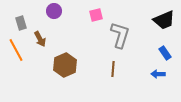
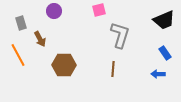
pink square: moved 3 px right, 5 px up
orange line: moved 2 px right, 5 px down
brown hexagon: moved 1 px left; rotated 25 degrees clockwise
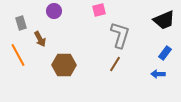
blue rectangle: rotated 72 degrees clockwise
brown line: moved 2 px right, 5 px up; rotated 28 degrees clockwise
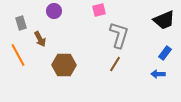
gray L-shape: moved 1 px left
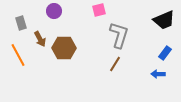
brown hexagon: moved 17 px up
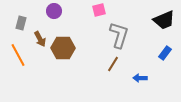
gray rectangle: rotated 32 degrees clockwise
brown hexagon: moved 1 px left
brown line: moved 2 px left
blue arrow: moved 18 px left, 4 px down
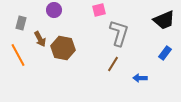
purple circle: moved 1 px up
gray L-shape: moved 2 px up
brown hexagon: rotated 10 degrees clockwise
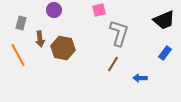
brown arrow: rotated 21 degrees clockwise
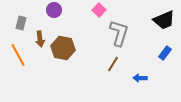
pink square: rotated 32 degrees counterclockwise
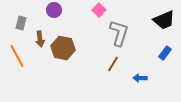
orange line: moved 1 px left, 1 px down
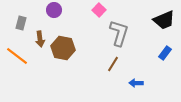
orange line: rotated 25 degrees counterclockwise
blue arrow: moved 4 px left, 5 px down
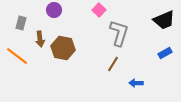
blue rectangle: rotated 24 degrees clockwise
